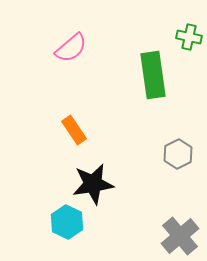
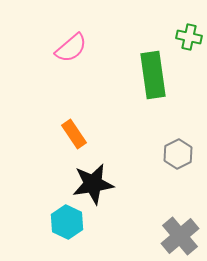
orange rectangle: moved 4 px down
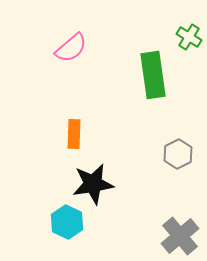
green cross: rotated 20 degrees clockwise
orange rectangle: rotated 36 degrees clockwise
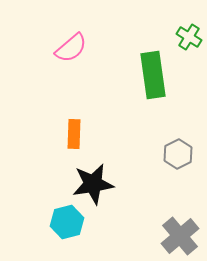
cyan hexagon: rotated 20 degrees clockwise
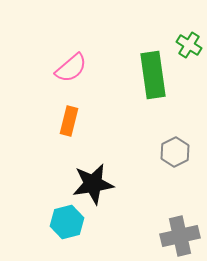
green cross: moved 8 px down
pink semicircle: moved 20 px down
orange rectangle: moved 5 px left, 13 px up; rotated 12 degrees clockwise
gray hexagon: moved 3 px left, 2 px up
gray cross: rotated 27 degrees clockwise
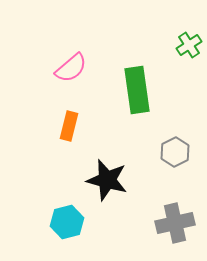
green cross: rotated 25 degrees clockwise
green rectangle: moved 16 px left, 15 px down
orange rectangle: moved 5 px down
black star: moved 14 px right, 4 px up; rotated 24 degrees clockwise
gray cross: moved 5 px left, 13 px up
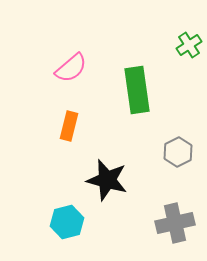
gray hexagon: moved 3 px right
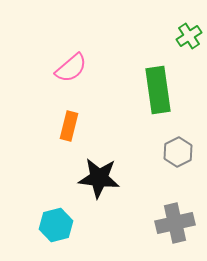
green cross: moved 9 px up
green rectangle: moved 21 px right
black star: moved 8 px left, 2 px up; rotated 9 degrees counterclockwise
cyan hexagon: moved 11 px left, 3 px down
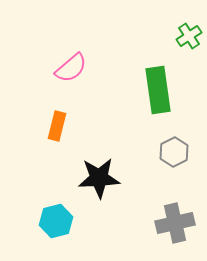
orange rectangle: moved 12 px left
gray hexagon: moved 4 px left
black star: rotated 9 degrees counterclockwise
cyan hexagon: moved 4 px up
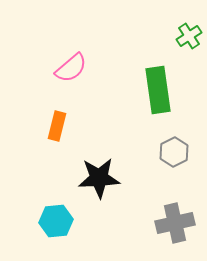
cyan hexagon: rotated 8 degrees clockwise
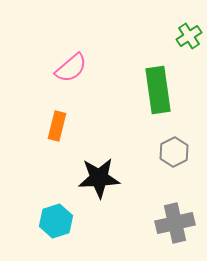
cyan hexagon: rotated 12 degrees counterclockwise
